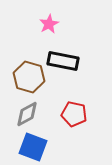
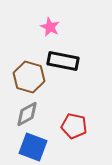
pink star: moved 1 px right, 3 px down; rotated 18 degrees counterclockwise
red pentagon: moved 12 px down
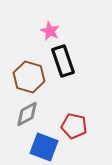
pink star: moved 4 px down
black rectangle: rotated 60 degrees clockwise
blue square: moved 11 px right
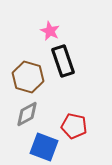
brown hexagon: moved 1 px left
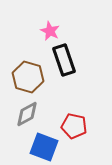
black rectangle: moved 1 px right, 1 px up
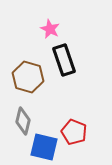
pink star: moved 2 px up
gray diamond: moved 4 px left, 7 px down; rotated 48 degrees counterclockwise
red pentagon: moved 6 px down; rotated 10 degrees clockwise
blue square: rotated 8 degrees counterclockwise
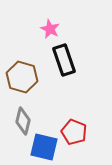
brown hexagon: moved 6 px left
